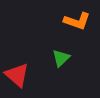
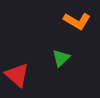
orange L-shape: rotated 12 degrees clockwise
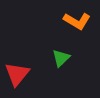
red triangle: moved 1 px up; rotated 28 degrees clockwise
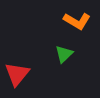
green triangle: moved 3 px right, 4 px up
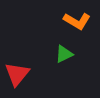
green triangle: rotated 18 degrees clockwise
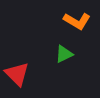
red triangle: rotated 24 degrees counterclockwise
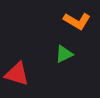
red triangle: rotated 28 degrees counterclockwise
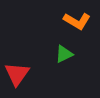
red triangle: rotated 48 degrees clockwise
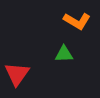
green triangle: rotated 24 degrees clockwise
